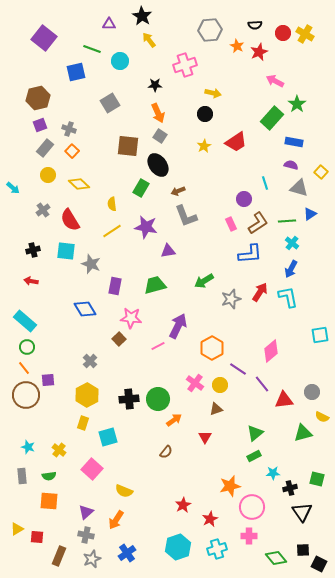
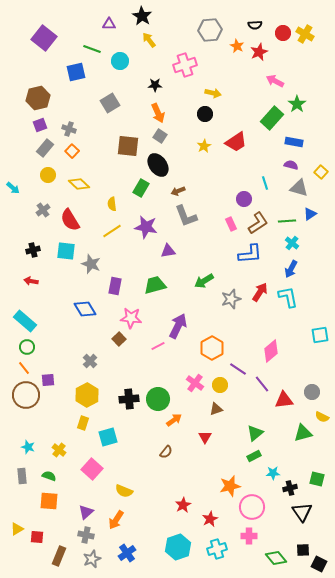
green semicircle at (49, 476): rotated 152 degrees counterclockwise
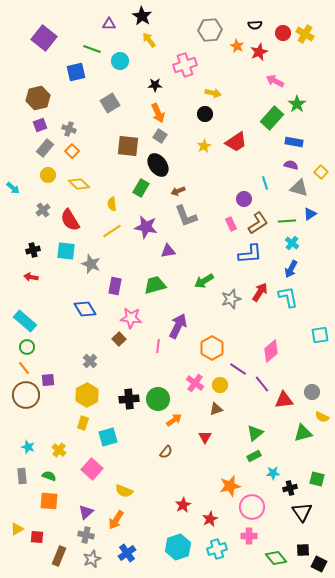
red arrow at (31, 281): moved 4 px up
pink line at (158, 346): rotated 56 degrees counterclockwise
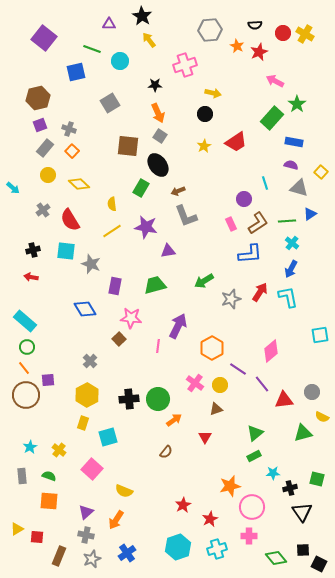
cyan star at (28, 447): moved 2 px right; rotated 24 degrees clockwise
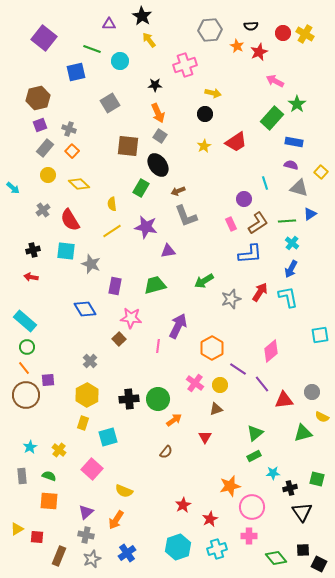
black semicircle at (255, 25): moved 4 px left, 1 px down
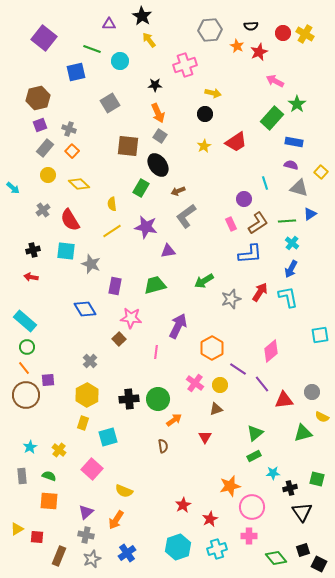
gray L-shape at (186, 216): rotated 75 degrees clockwise
pink line at (158, 346): moved 2 px left, 6 px down
brown semicircle at (166, 452): moved 3 px left, 6 px up; rotated 48 degrees counterclockwise
black square at (303, 550): rotated 16 degrees counterclockwise
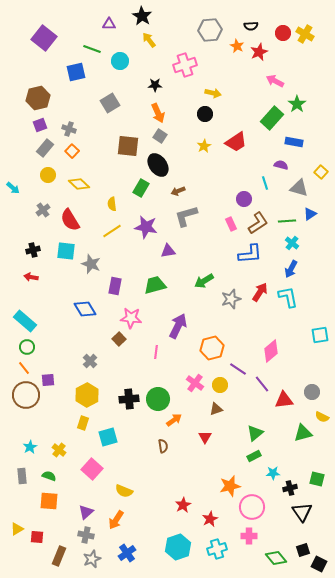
purple semicircle at (291, 165): moved 10 px left
gray L-shape at (186, 216): rotated 20 degrees clockwise
orange hexagon at (212, 348): rotated 15 degrees clockwise
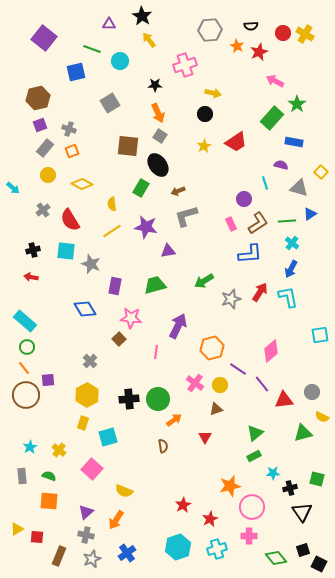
orange square at (72, 151): rotated 24 degrees clockwise
yellow diamond at (79, 184): moved 3 px right; rotated 15 degrees counterclockwise
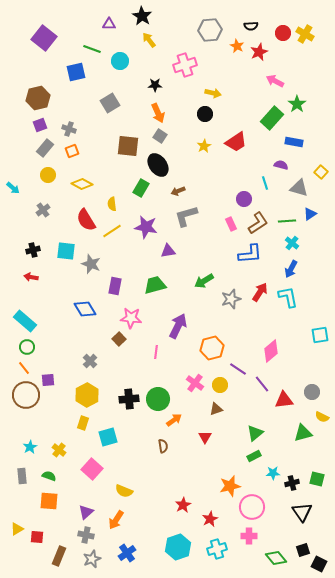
red semicircle at (70, 220): moved 16 px right
black cross at (290, 488): moved 2 px right, 5 px up
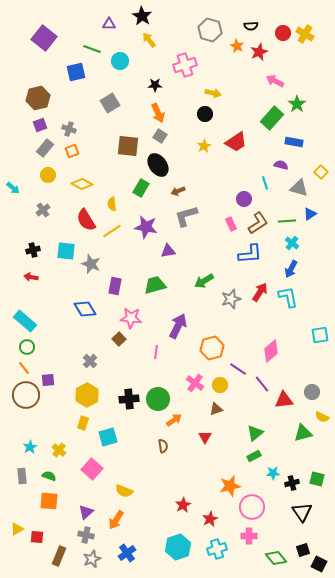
gray hexagon at (210, 30): rotated 20 degrees clockwise
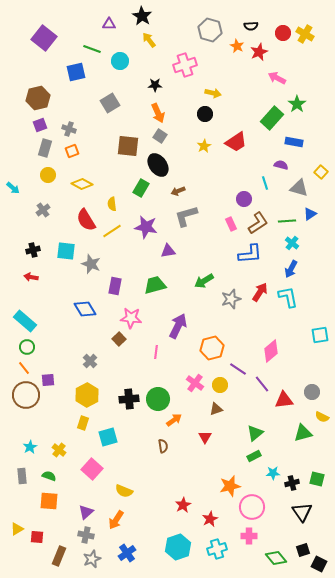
pink arrow at (275, 81): moved 2 px right, 3 px up
gray rectangle at (45, 148): rotated 24 degrees counterclockwise
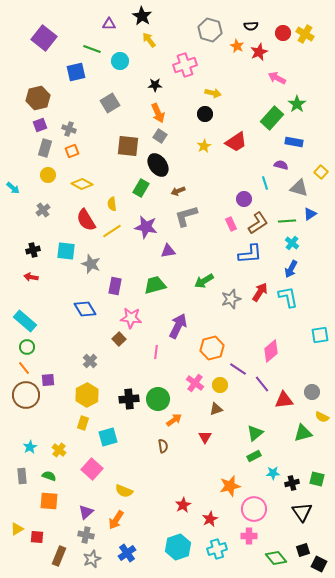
pink circle at (252, 507): moved 2 px right, 2 px down
